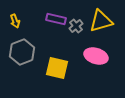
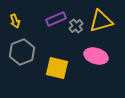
purple rectangle: rotated 36 degrees counterclockwise
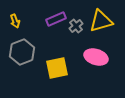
pink ellipse: moved 1 px down
yellow square: rotated 25 degrees counterclockwise
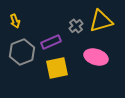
purple rectangle: moved 5 px left, 23 px down
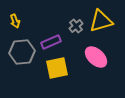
gray hexagon: rotated 15 degrees clockwise
pink ellipse: rotated 25 degrees clockwise
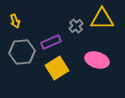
yellow triangle: moved 1 px right, 2 px up; rotated 15 degrees clockwise
pink ellipse: moved 1 px right, 3 px down; rotated 25 degrees counterclockwise
yellow square: rotated 20 degrees counterclockwise
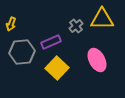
yellow arrow: moved 4 px left, 3 px down; rotated 40 degrees clockwise
pink ellipse: rotated 45 degrees clockwise
yellow square: rotated 15 degrees counterclockwise
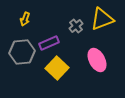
yellow triangle: rotated 20 degrees counterclockwise
yellow arrow: moved 14 px right, 5 px up
purple rectangle: moved 2 px left, 1 px down
